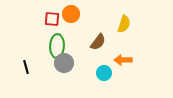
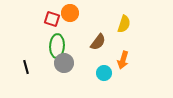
orange circle: moved 1 px left, 1 px up
red square: rotated 14 degrees clockwise
orange arrow: rotated 72 degrees counterclockwise
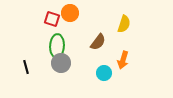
gray circle: moved 3 px left
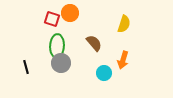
brown semicircle: moved 4 px left, 1 px down; rotated 78 degrees counterclockwise
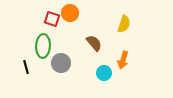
green ellipse: moved 14 px left
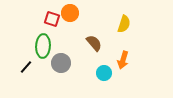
black line: rotated 56 degrees clockwise
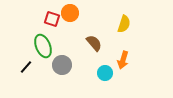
green ellipse: rotated 25 degrees counterclockwise
gray circle: moved 1 px right, 2 px down
cyan circle: moved 1 px right
